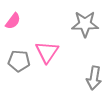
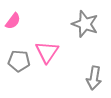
gray star: rotated 20 degrees clockwise
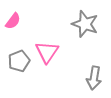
gray pentagon: rotated 25 degrees counterclockwise
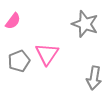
pink triangle: moved 2 px down
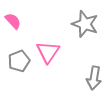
pink semicircle: rotated 78 degrees counterclockwise
pink triangle: moved 1 px right, 2 px up
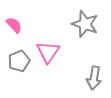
pink semicircle: moved 1 px right, 4 px down
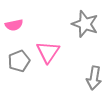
pink semicircle: rotated 120 degrees clockwise
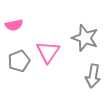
gray star: moved 14 px down
gray arrow: moved 1 px left, 2 px up
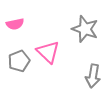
pink semicircle: moved 1 px right, 1 px up
gray star: moved 9 px up
pink triangle: rotated 20 degrees counterclockwise
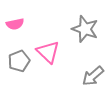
gray arrow: rotated 40 degrees clockwise
